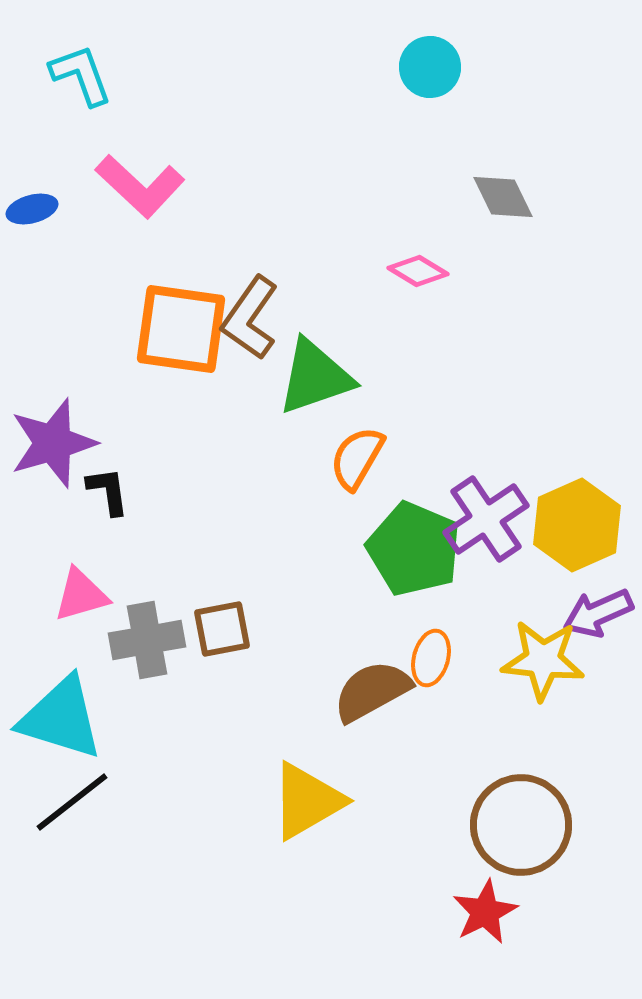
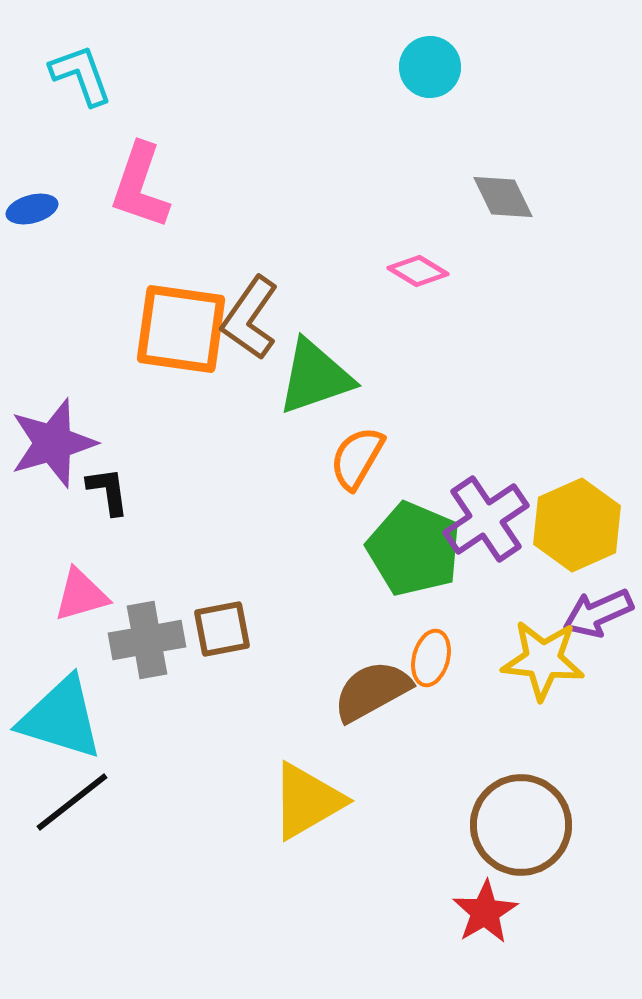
pink L-shape: rotated 66 degrees clockwise
red star: rotated 4 degrees counterclockwise
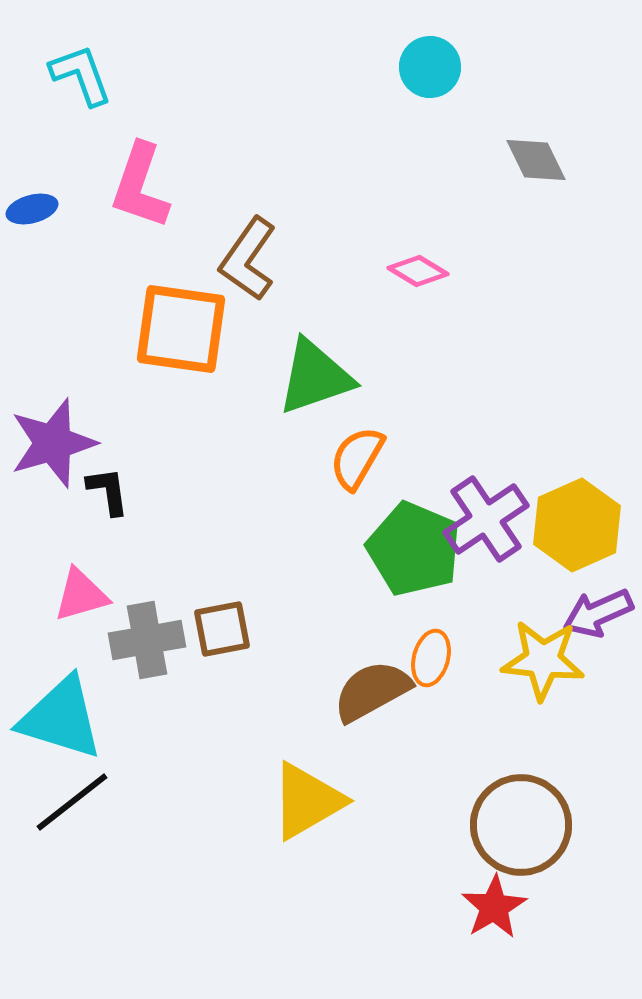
gray diamond: moved 33 px right, 37 px up
brown L-shape: moved 2 px left, 59 px up
red star: moved 9 px right, 5 px up
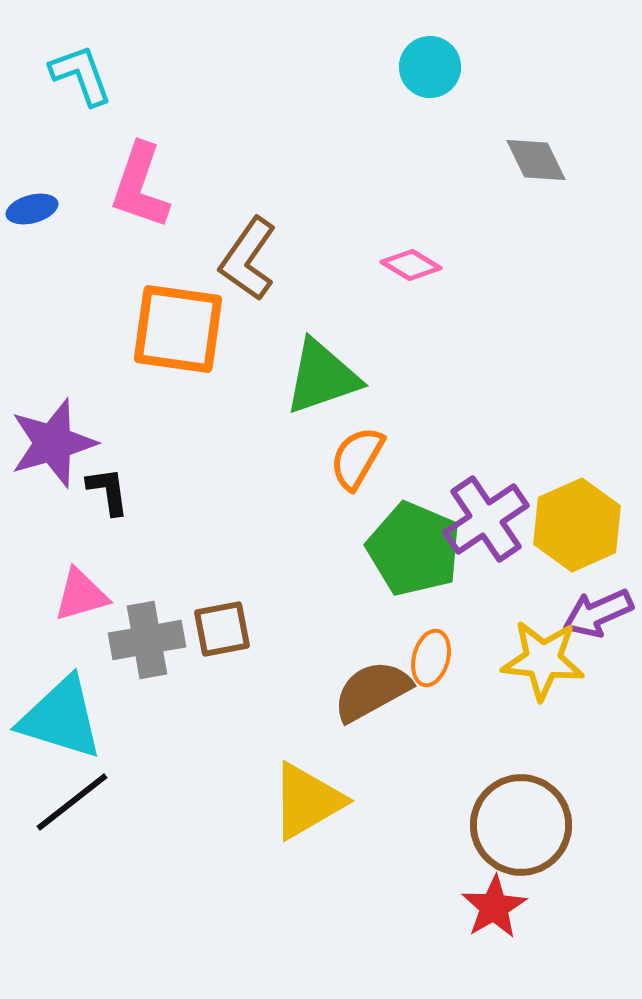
pink diamond: moved 7 px left, 6 px up
orange square: moved 3 px left
green triangle: moved 7 px right
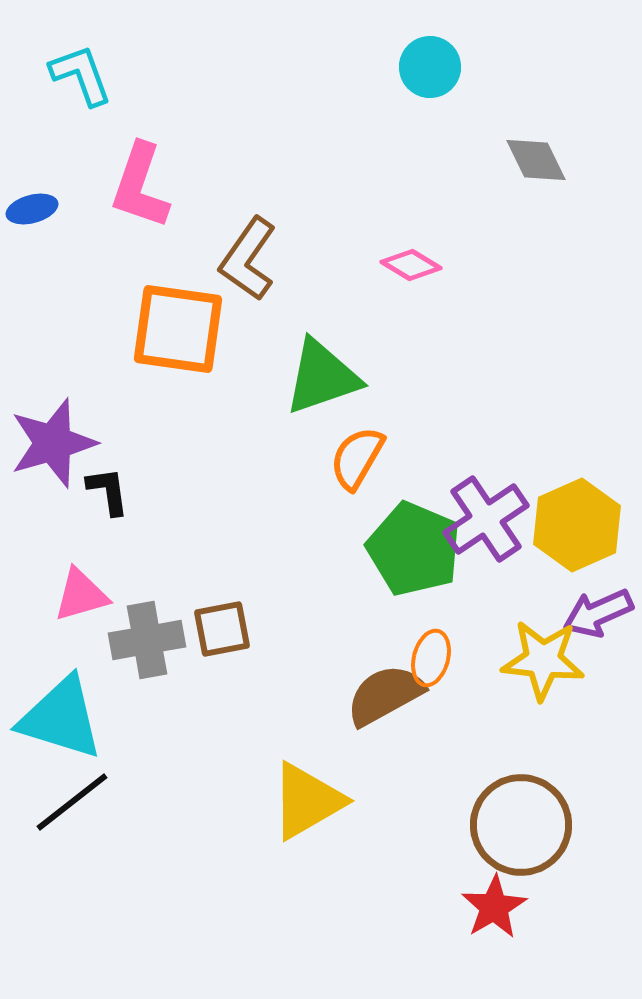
brown semicircle: moved 13 px right, 4 px down
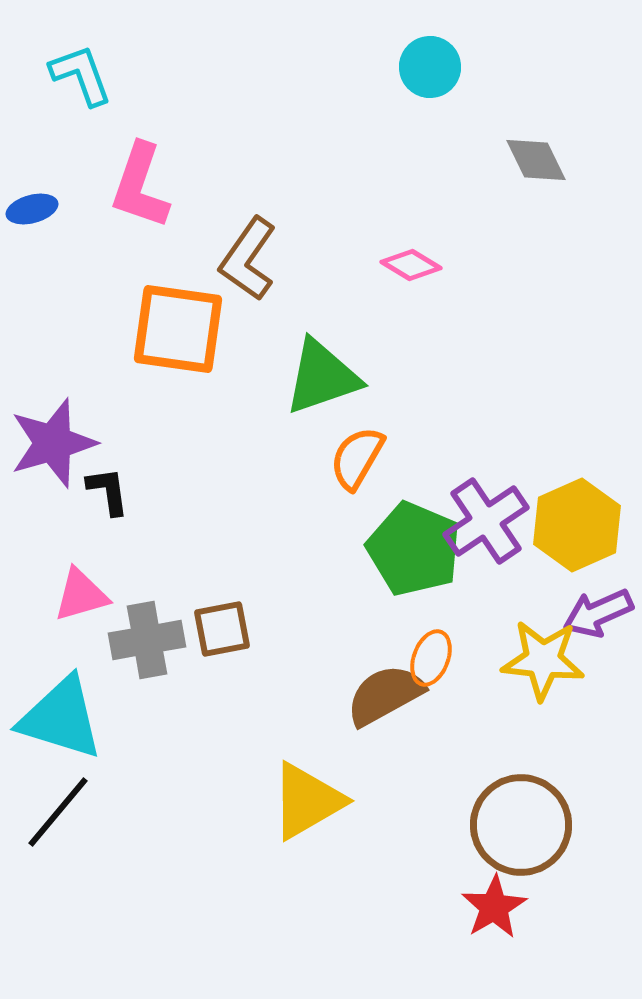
purple cross: moved 2 px down
orange ellipse: rotated 6 degrees clockwise
black line: moved 14 px left, 10 px down; rotated 12 degrees counterclockwise
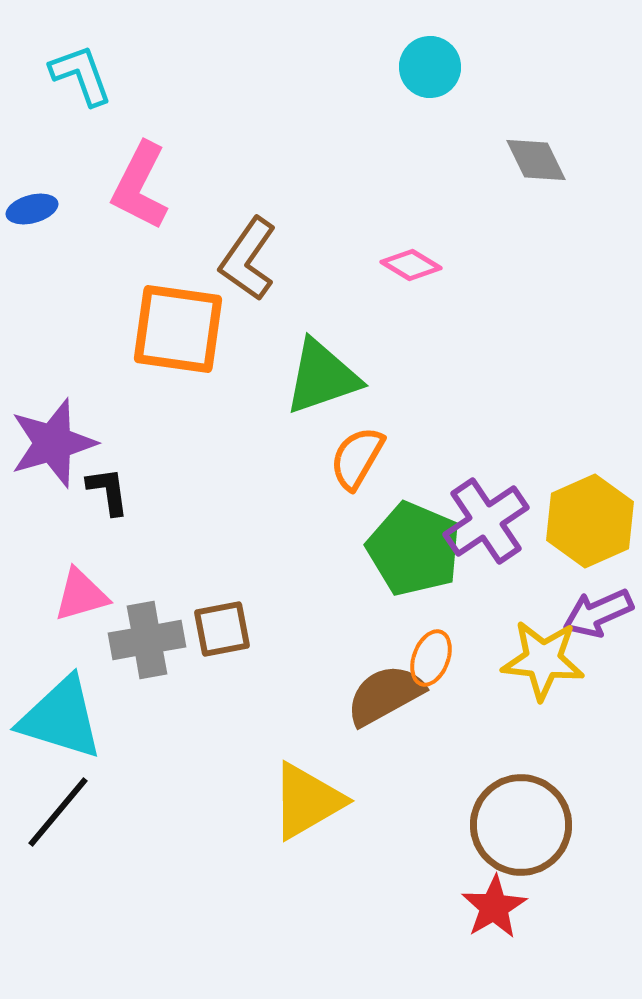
pink L-shape: rotated 8 degrees clockwise
yellow hexagon: moved 13 px right, 4 px up
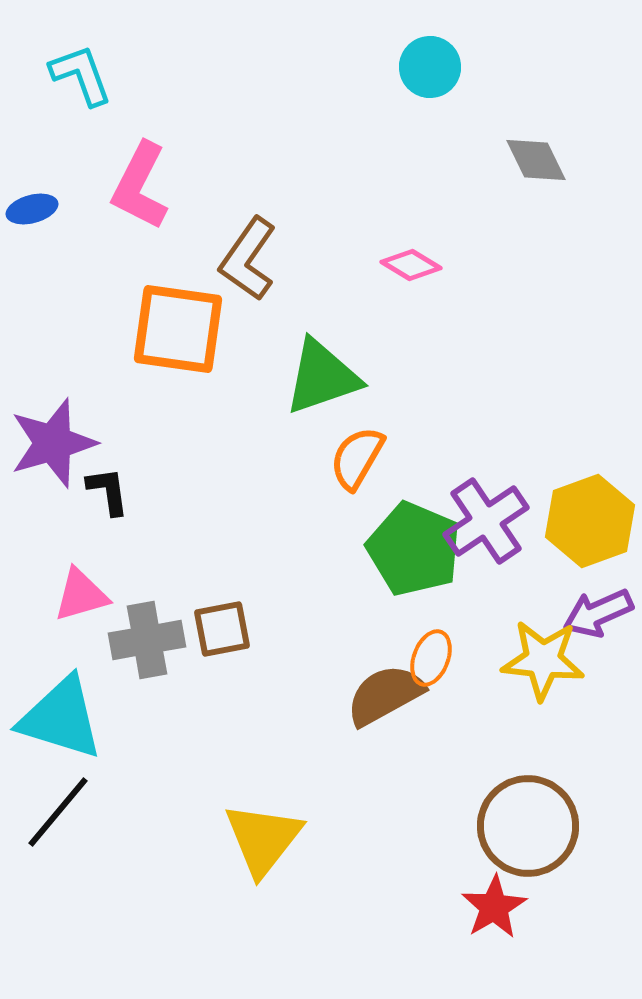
yellow hexagon: rotated 4 degrees clockwise
yellow triangle: moved 44 px left, 38 px down; rotated 22 degrees counterclockwise
brown circle: moved 7 px right, 1 px down
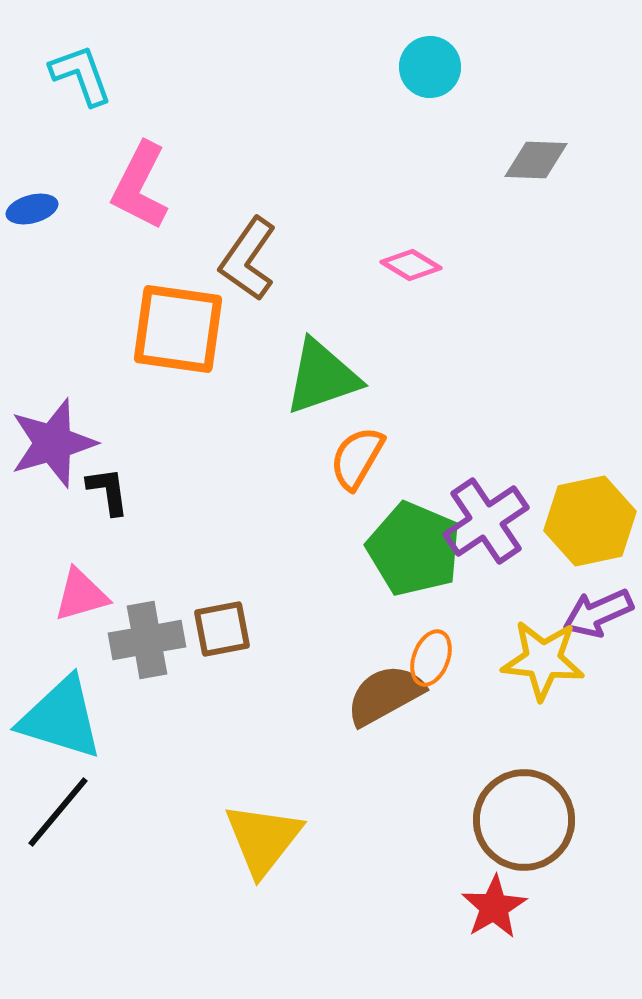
gray diamond: rotated 62 degrees counterclockwise
yellow hexagon: rotated 8 degrees clockwise
brown circle: moved 4 px left, 6 px up
